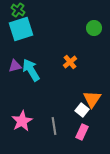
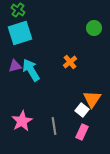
cyan square: moved 1 px left, 4 px down
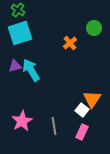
orange cross: moved 19 px up
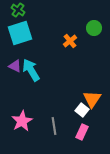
orange cross: moved 2 px up
purple triangle: rotated 40 degrees clockwise
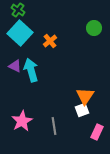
cyan square: rotated 30 degrees counterclockwise
orange cross: moved 20 px left
cyan arrow: rotated 15 degrees clockwise
orange triangle: moved 7 px left, 3 px up
white square: rotated 32 degrees clockwise
pink rectangle: moved 15 px right
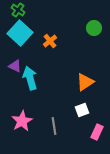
cyan arrow: moved 1 px left, 8 px down
orange triangle: moved 14 px up; rotated 24 degrees clockwise
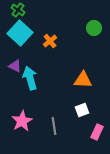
orange triangle: moved 2 px left, 2 px up; rotated 36 degrees clockwise
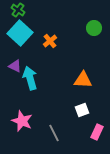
pink star: rotated 20 degrees counterclockwise
gray line: moved 7 px down; rotated 18 degrees counterclockwise
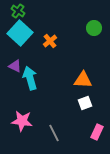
green cross: moved 1 px down
white square: moved 3 px right, 7 px up
pink star: rotated 15 degrees counterclockwise
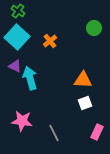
cyan square: moved 3 px left, 4 px down
